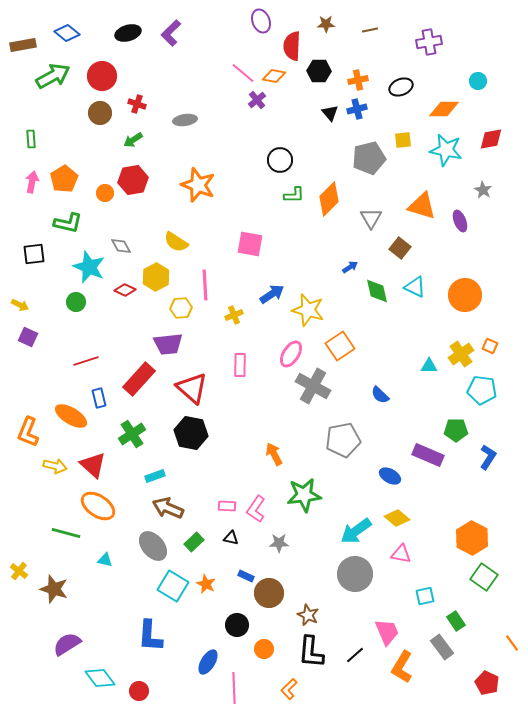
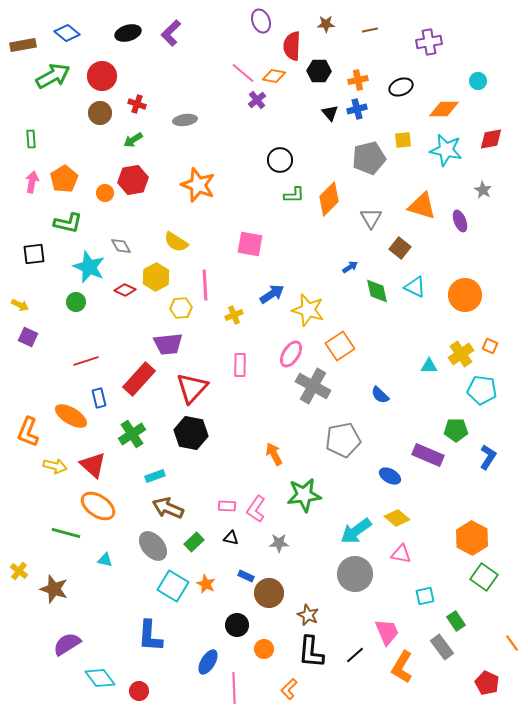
red triangle at (192, 388): rotated 32 degrees clockwise
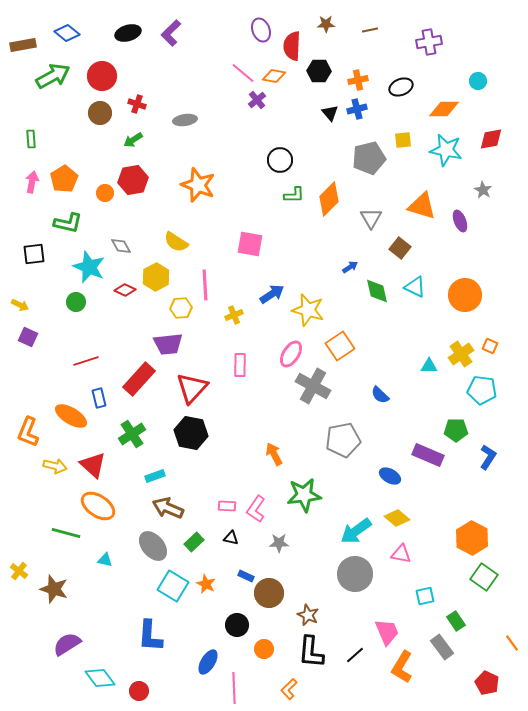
purple ellipse at (261, 21): moved 9 px down
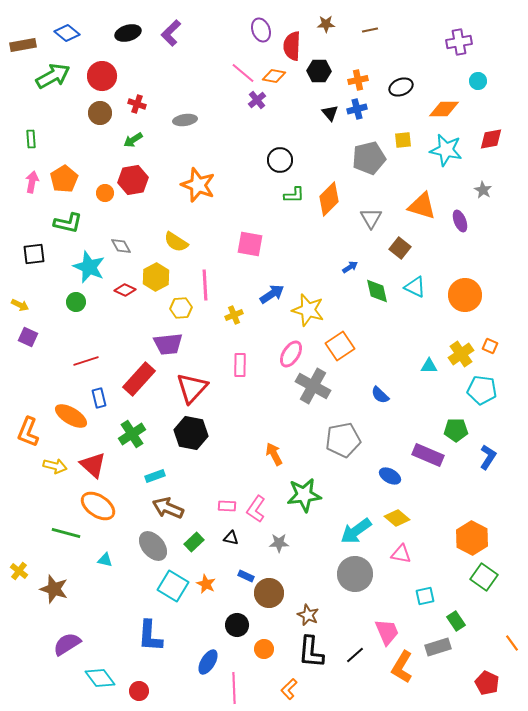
purple cross at (429, 42): moved 30 px right
gray rectangle at (442, 647): moved 4 px left; rotated 70 degrees counterclockwise
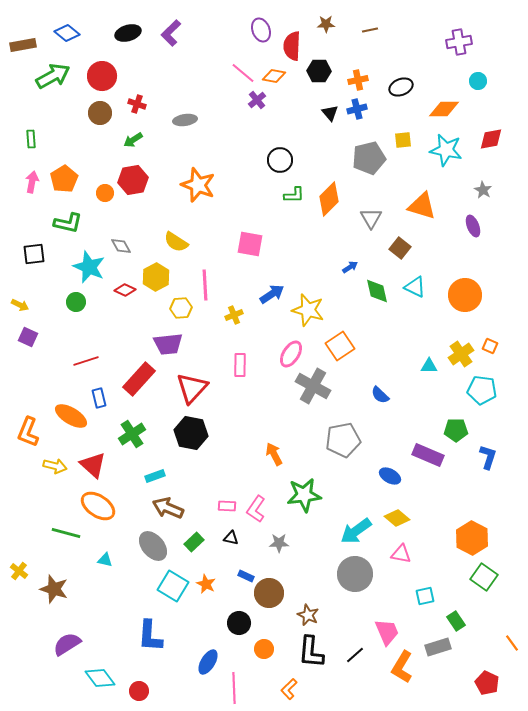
purple ellipse at (460, 221): moved 13 px right, 5 px down
blue L-shape at (488, 457): rotated 15 degrees counterclockwise
black circle at (237, 625): moved 2 px right, 2 px up
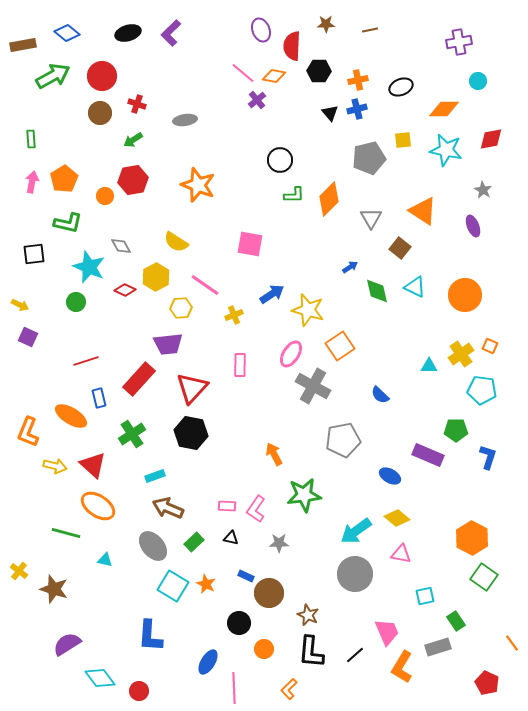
orange circle at (105, 193): moved 3 px down
orange triangle at (422, 206): moved 1 px right, 5 px down; rotated 16 degrees clockwise
pink line at (205, 285): rotated 52 degrees counterclockwise
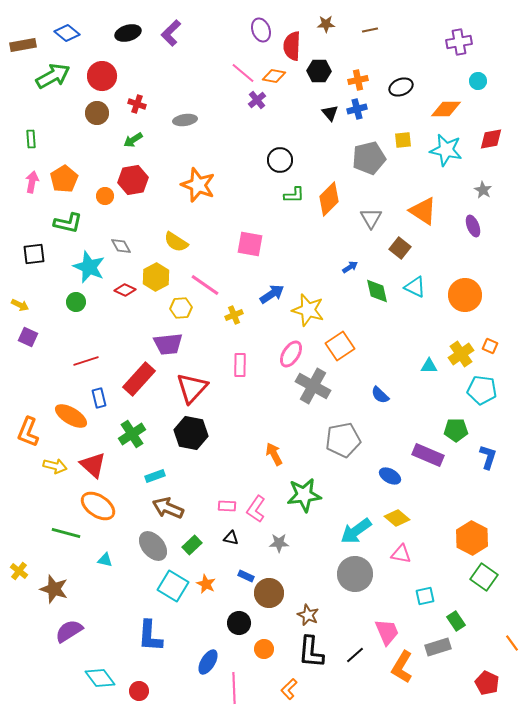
orange diamond at (444, 109): moved 2 px right
brown circle at (100, 113): moved 3 px left
green rectangle at (194, 542): moved 2 px left, 3 px down
purple semicircle at (67, 644): moved 2 px right, 13 px up
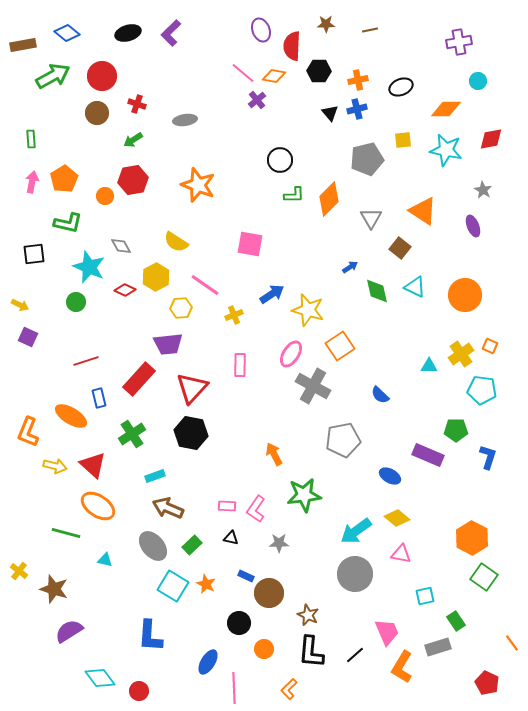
gray pentagon at (369, 158): moved 2 px left, 1 px down
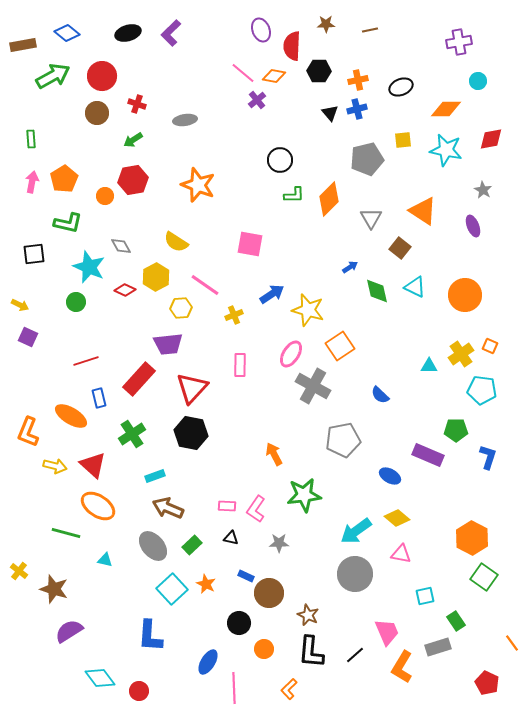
cyan square at (173, 586): moved 1 px left, 3 px down; rotated 16 degrees clockwise
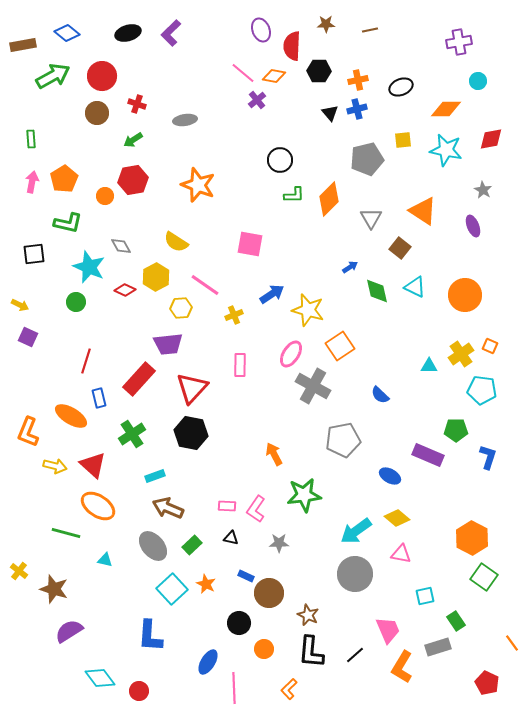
red line at (86, 361): rotated 55 degrees counterclockwise
pink trapezoid at (387, 632): moved 1 px right, 2 px up
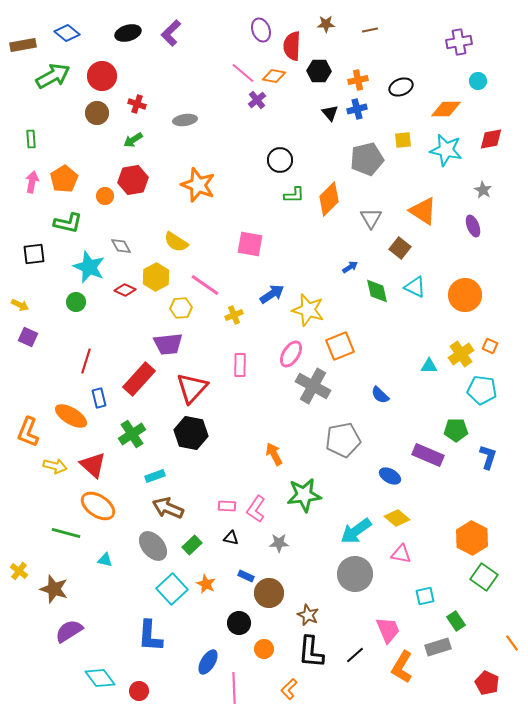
orange square at (340, 346): rotated 12 degrees clockwise
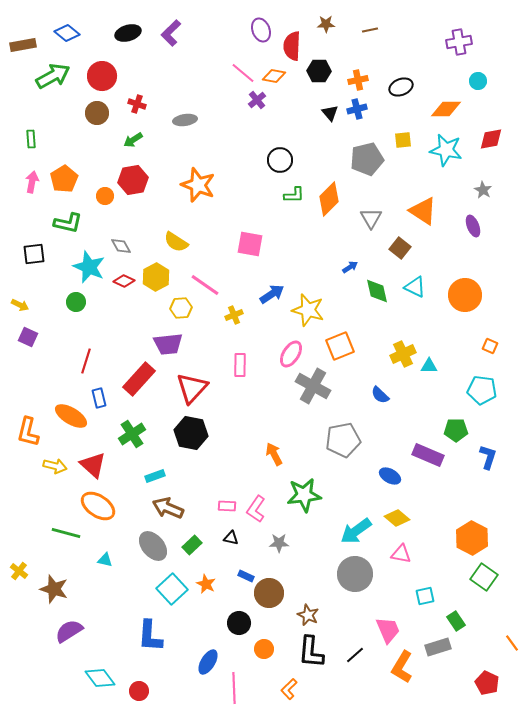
red diamond at (125, 290): moved 1 px left, 9 px up
yellow cross at (461, 354): moved 58 px left; rotated 10 degrees clockwise
orange L-shape at (28, 432): rotated 8 degrees counterclockwise
